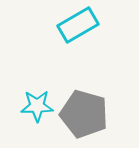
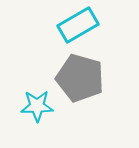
gray pentagon: moved 4 px left, 36 px up
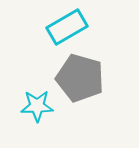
cyan rectangle: moved 11 px left, 2 px down
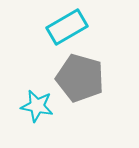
cyan star: rotated 12 degrees clockwise
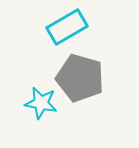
cyan star: moved 4 px right, 3 px up
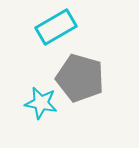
cyan rectangle: moved 11 px left
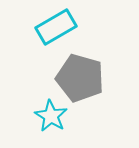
cyan star: moved 10 px right, 13 px down; rotated 20 degrees clockwise
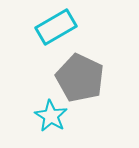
gray pentagon: rotated 9 degrees clockwise
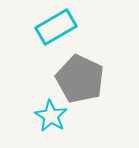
gray pentagon: moved 1 px down
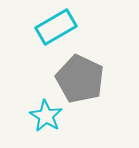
cyan star: moved 5 px left
